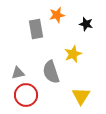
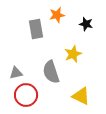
gray triangle: moved 2 px left
yellow triangle: rotated 36 degrees counterclockwise
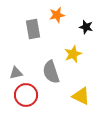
black star: moved 3 px down
gray rectangle: moved 3 px left
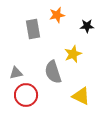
black star: moved 1 px right, 1 px up; rotated 16 degrees counterclockwise
gray semicircle: moved 2 px right
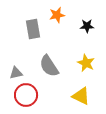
yellow star: moved 13 px right, 9 px down; rotated 24 degrees counterclockwise
gray semicircle: moved 4 px left, 6 px up; rotated 15 degrees counterclockwise
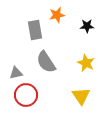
gray rectangle: moved 2 px right, 1 px down
gray semicircle: moved 3 px left, 4 px up
yellow triangle: rotated 30 degrees clockwise
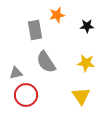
yellow star: rotated 18 degrees counterclockwise
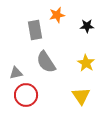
yellow star: rotated 24 degrees clockwise
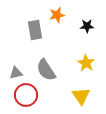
gray semicircle: moved 8 px down
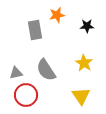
yellow star: moved 2 px left
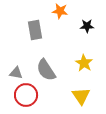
orange star: moved 3 px right, 4 px up; rotated 21 degrees clockwise
gray triangle: rotated 24 degrees clockwise
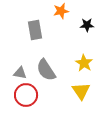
orange star: moved 1 px right; rotated 21 degrees counterclockwise
black star: moved 1 px up
gray triangle: moved 4 px right
yellow triangle: moved 5 px up
